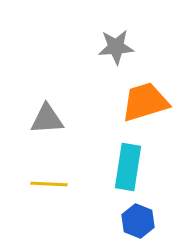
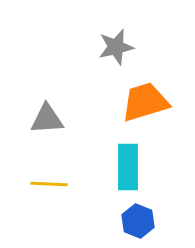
gray star: rotated 9 degrees counterclockwise
cyan rectangle: rotated 9 degrees counterclockwise
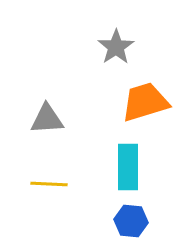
gray star: rotated 21 degrees counterclockwise
blue hexagon: moved 7 px left; rotated 16 degrees counterclockwise
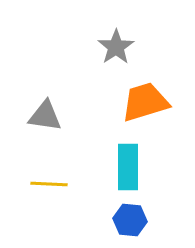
gray triangle: moved 2 px left, 3 px up; rotated 12 degrees clockwise
blue hexagon: moved 1 px left, 1 px up
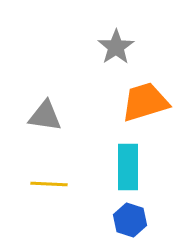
blue hexagon: rotated 12 degrees clockwise
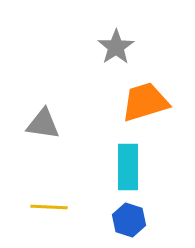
gray triangle: moved 2 px left, 8 px down
yellow line: moved 23 px down
blue hexagon: moved 1 px left
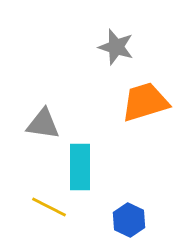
gray star: rotated 21 degrees counterclockwise
cyan rectangle: moved 48 px left
yellow line: rotated 24 degrees clockwise
blue hexagon: rotated 8 degrees clockwise
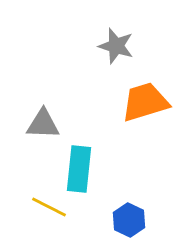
gray star: moved 1 px up
gray triangle: rotated 6 degrees counterclockwise
cyan rectangle: moved 1 px left, 2 px down; rotated 6 degrees clockwise
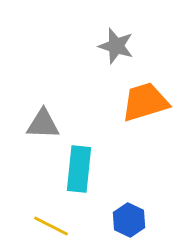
yellow line: moved 2 px right, 19 px down
